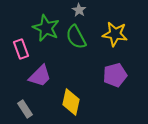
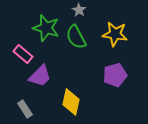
green star: rotated 8 degrees counterclockwise
pink rectangle: moved 2 px right, 5 px down; rotated 30 degrees counterclockwise
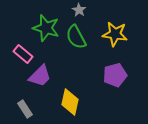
yellow diamond: moved 1 px left
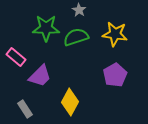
green star: rotated 16 degrees counterclockwise
green semicircle: rotated 100 degrees clockwise
pink rectangle: moved 7 px left, 3 px down
purple pentagon: rotated 15 degrees counterclockwise
yellow diamond: rotated 16 degrees clockwise
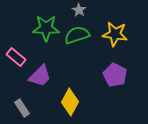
green semicircle: moved 1 px right, 2 px up
purple pentagon: rotated 15 degrees counterclockwise
gray rectangle: moved 3 px left, 1 px up
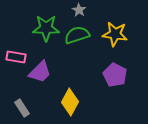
pink rectangle: rotated 30 degrees counterclockwise
purple trapezoid: moved 4 px up
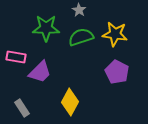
green semicircle: moved 4 px right, 2 px down
purple pentagon: moved 2 px right, 3 px up
